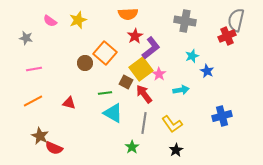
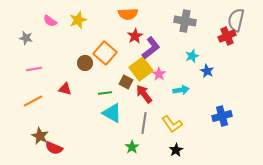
red triangle: moved 4 px left, 14 px up
cyan triangle: moved 1 px left
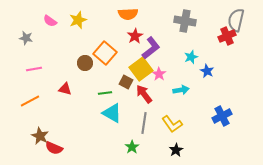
cyan star: moved 1 px left, 1 px down
orange line: moved 3 px left
blue cross: rotated 12 degrees counterclockwise
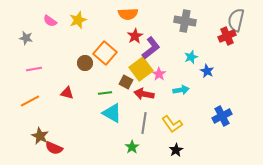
red triangle: moved 2 px right, 4 px down
red arrow: rotated 42 degrees counterclockwise
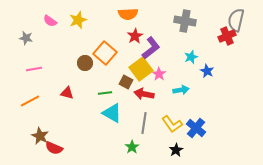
blue cross: moved 26 px left, 12 px down; rotated 24 degrees counterclockwise
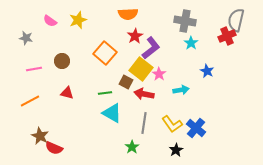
cyan star: moved 14 px up; rotated 16 degrees counterclockwise
brown circle: moved 23 px left, 2 px up
yellow square: rotated 15 degrees counterclockwise
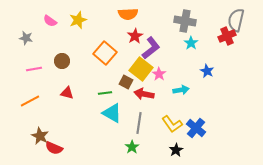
gray line: moved 5 px left
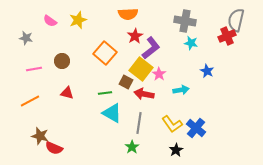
cyan star: rotated 24 degrees counterclockwise
brown star: rotated 12 degrees counterclockwise
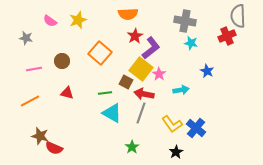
gray semicircle: moved 2 px right, 4 px up; rotated 15 degrees counterclockwise
orange square: moved 5 px left
gray line: moved 2 px right, 10 px up; rotated 10 degrees clockwise
black star: moved 2 px down
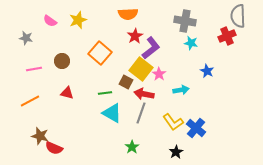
yellow L-shape: moved 1 px right, 2 px up
